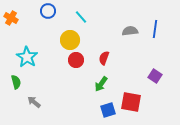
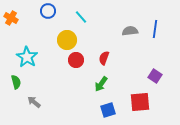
yellow circle: moved 3 px left
red square: moved 9 px right; rotated 15 degrees counterclockwise
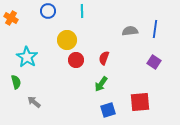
cyan line: moved 1 px right, 6 px up; rotated 40 degrees clockwise
purple square: moved 1 px left, 14 px up
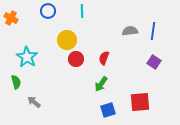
blue line: moved 2 px left, 2 px down
red circle: moved 1 px up
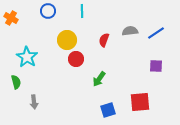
blue line: moved 3 px right, 2 px down; rotated 48 degrees clockwise
red semicircle: moved 18 px up
purple square: moved 2 px right, 4 px down; rotated 32 degrees counterclockwise
green arrow: moved 2 px left, 5 px up
gray arrow: rotated 136 degrees counterclockwise
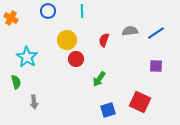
red square: rotated 30 degrees clockwise
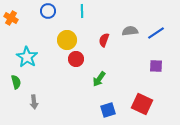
red square: moved 2 px right, 2 px down
